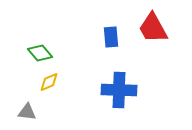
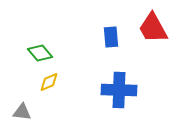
gray triangle: moved 5 px left
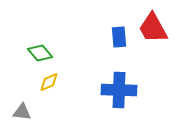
blue rectangle: moved 8 px right
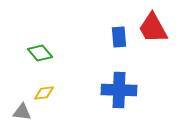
yellow diamond: moved 5 px left, 11 px down; rotated 15 degrees clockwise
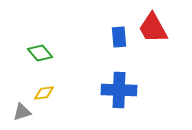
gray triangle: rotated 24 degrees counterclockwise
